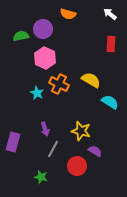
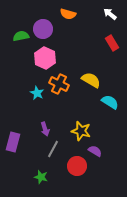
red rectangle: moved 1 px right, 1 px up; rotated 35 degrees counterclockwise
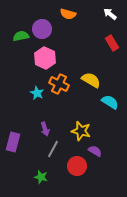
purple circle: moved 1 px left
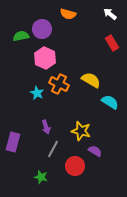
purple arrow: moved 1 px right, 2 px up
red circle: moved 2 px left
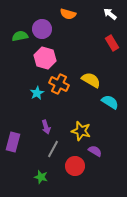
green semicircle: moved 1 px left
pink hexagon: rotated 10 degrees counterclockwise
cyan star: rotated 16 degrees clockwise
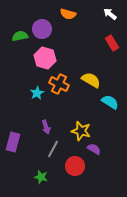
purple semicircle: moved 1 px left, 2 px up
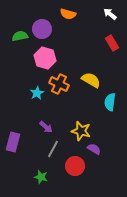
cyan semicircle: rotated 114 degrees counterclockwise
purple arrow: rotated 32 degrees counterclockwise
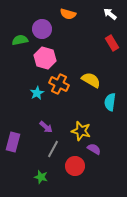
green semicircle: moved 4 px down
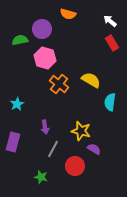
white arrow: moved 7 px down
orange cross: rotated 12 degrees clockwise
cyan star: moved 20 px left, 11 px down
purple arrow: moved 1 px left; rotated 40 degrees clockwise
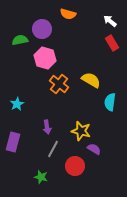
purple arrow: moved 2 px right
